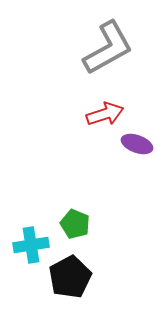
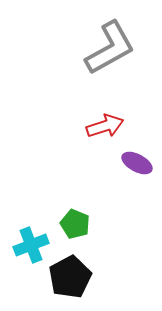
gray L-shape: moved 2 px right
red arrow: moved 12 px down
purple ellipse: moved 19 px down; rotated 8 degrees clockwise
cyan cross: rotated 12 degrees counterclockwise
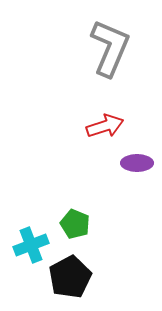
gray L-shape: rotated 38 degrees counterclockwise
purple ellipse: rotated 28 degrees counterclockwise
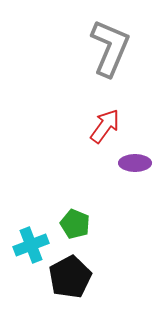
red arrow: rotated 36 degrees counterclockwise
purple ellipse: moved 2 px left
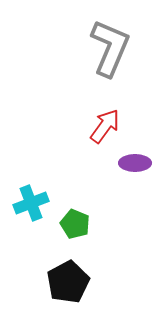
cyan cross: moved 42 px up
black pentagon: moved 2 px left, 5 px down
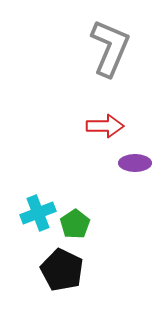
red arrow: rotated 54 degrees clockwise
cyan cross: moved 7 px right, 10 px down
green pentagon: rotated 16 degrees clockwise
black pentagon: moved 6 px left, 12 px up; rotated 18 degrees counterclockwise
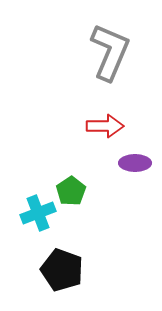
gray L-shape: moved 4 px down
green pentagon: moved 4 px left, 33 px up
black pentagon: rotated 6 degrees counterclockwise
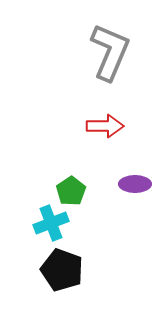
purple ellipse: moved 21 px down
cyan cross: moved 13 px right, 10 px down
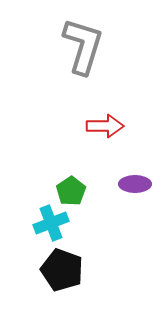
gray L-shape: moved 27 px left, 6 px up; rotated 6 degrees counterclockwise
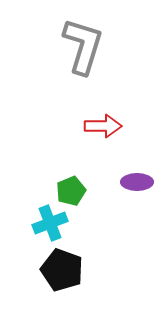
red arrow: moved 2 px left
purple ellipse: moved 2 px right, 2 px up
green pentagon: rotated 12 degrees clockwise
cyan cross: moved 1 px left
